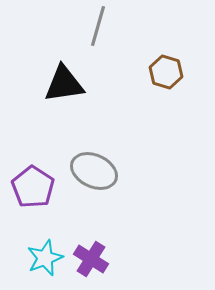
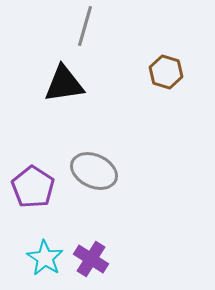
gray line: moved 13 px left
cyan star: rotated 18 degrees counterclockwise
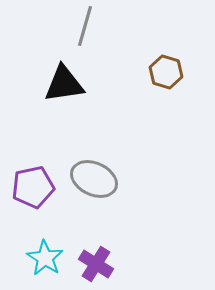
gray ellipse: moved 8 px down
purple pentagon: rotated 27 degrees clockwise
purple cross: moved 5 px right, 5 px down
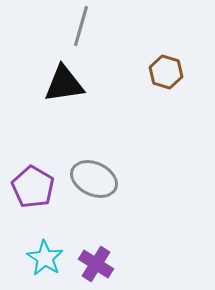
gray line: moved 4 px left
purple pentagon: rotated 30 degrees counterclockwise
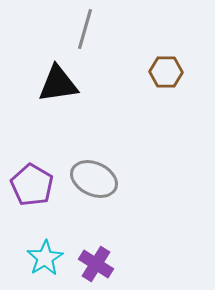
gray line: moved 4 px right, 3 px down
brown hexagon: rotated 16 degrees counterclockwise
black triangle: moved 6 px left
purple pentagon: moved 1 px left, 2 px up
cyan star: rotated 9 degrees clockwise
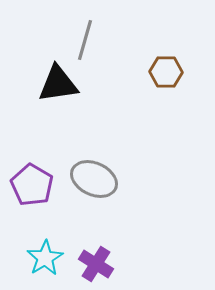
gray line: moved 11 px down
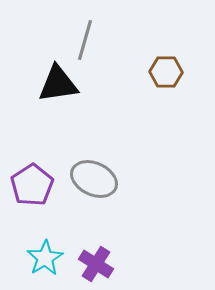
purple pentagon: rotated 9 degrees clockwise
